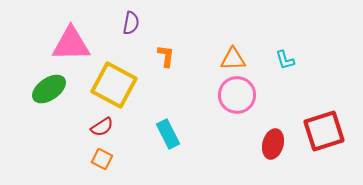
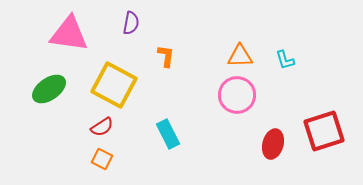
pink triangle: moved 2 px left, 10 px up; rotated 9 degrees clockwise
orange triangle: moved 7 px right, 3 px up
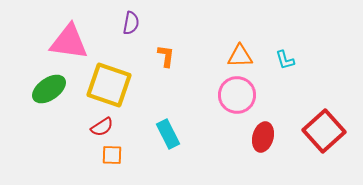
pink triangle: moved 8 px down
yellow square: moved 5 px left; rotated 9 degrees counterclockwise
red square: rotated 24 degrees counterclockwise
red ellipse: moved 10 px left, 7 px up
orange square: moved 10 px right, 4 px up; rotated 25 degrees counterclockwise
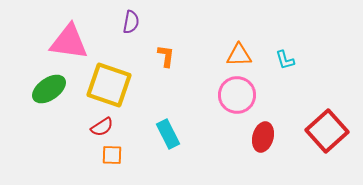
purple semicircle: moved 1 px up
orange triangle: moved 1 px left, 1 px up
red square: moved 3 px right
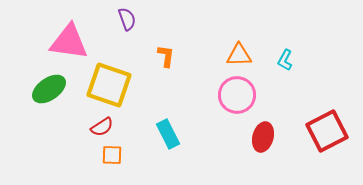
purple semicircle: moved 4 px left, 3 px up; rotated 30 degrees counterclockwise
cyan L-shape: rotated 45 degrees clockwise
red square: rotated 15 degrees clockwise
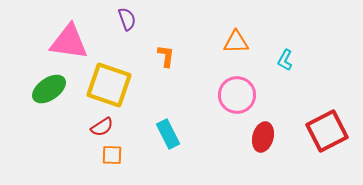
orange triangle: moved 3 px left, 13 px up
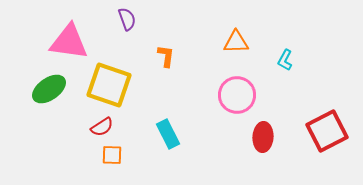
red ellipse: rotated 12 degrees counterclockwise
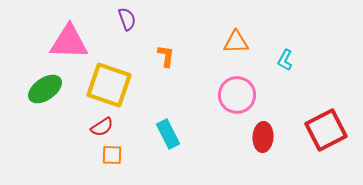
pink triangle: rotated 6 degrees counterclockwise
green ellipse: moved 4 px left
red square: moved 1 px left, 1 px up
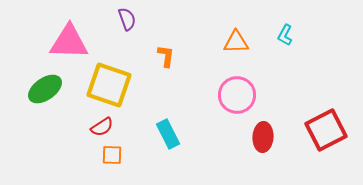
cyan L-shape: moved 25 px up
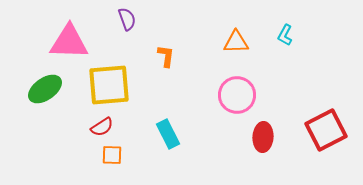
yellow square: rotated 24 degrees counterclockwise
